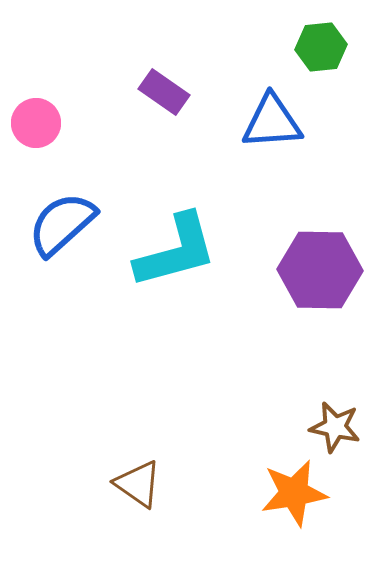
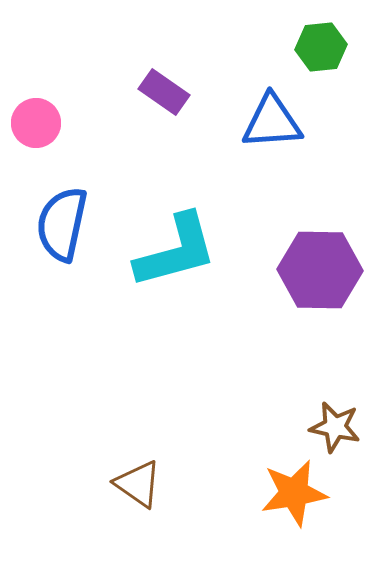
blue semicircle: rotated 36 degrees counterclockwise
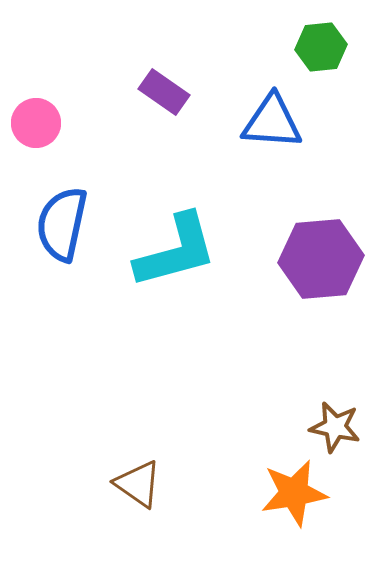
blue triangle: rotated 8 degrees clockwise
purple hexagon: moved 1 px right, 11 px up; rotated 6 degrees counterclockwise
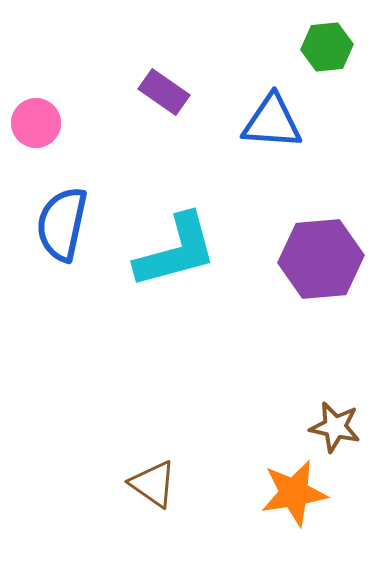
green hexagon: moved 6 px right
brown triangle: moved 15 px right
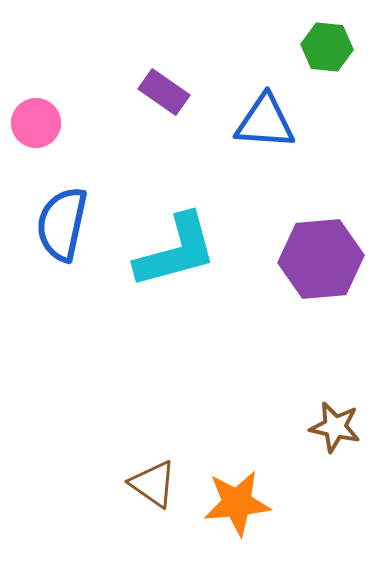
green hexagon: rotated 12 degrees clockwise
blue triangle: moved 7 px left
orange star: moved 57 px left, 10 px down; rotated 4 degrees clockwise
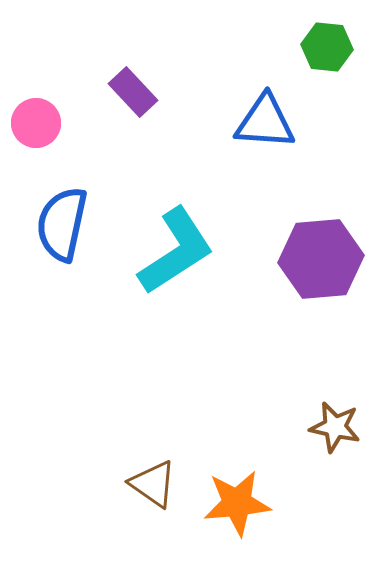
purple rectangle: moved 31 px left; rotated 12 degrees clockwise
cyan L-shape: rotated 18 degrees counterclockwise
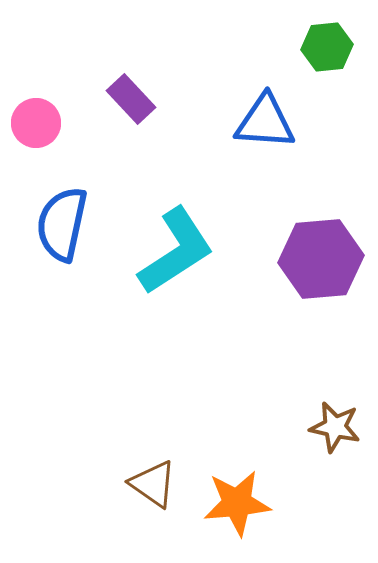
green hexagon: rotated 12 degrees counterclockwise
purple rectangle: moved 2 px left, 7 px down
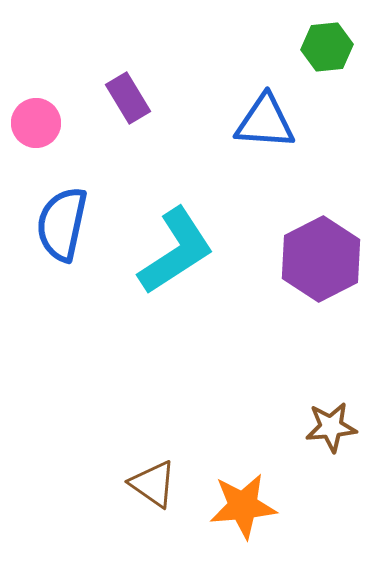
purple rectangle: moved 3 px left, 1 px up; rotated 12 degrees clockwise
purple hexagon: rotated 22 degrees counterclockwise
brown star: moved 4 px left; rotated 18 degrees counterclockwise
orange star: moved 6 px right, 3 px down
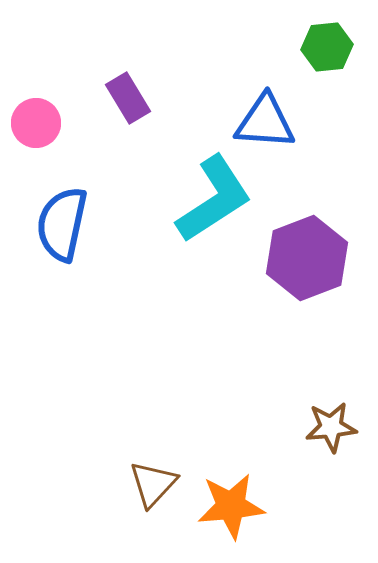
cyan L-shape: moved 38 px right, 52 px up
purple hexagon: moved 14 px left, 1 px up; rotated 6 degrees clockwise
brown triangle: rotated 38 degrees clockwise
orange star: moved 12 px left
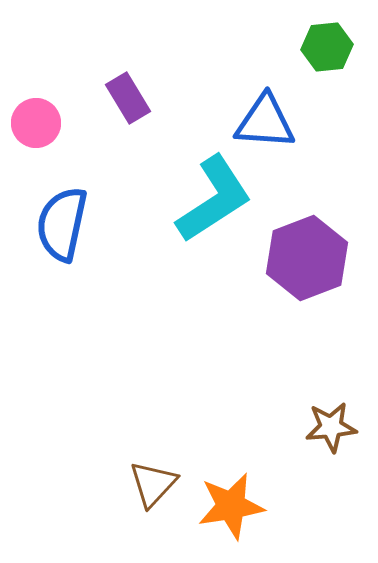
orange star: rotated 4 degrees counterclockwise
